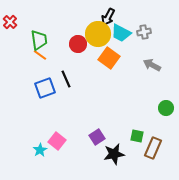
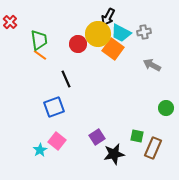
orange square: moved 4 px right, 9 px up
blue square: moved 9 px right, 19 px down
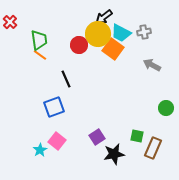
black arrow: moved 4 px left; rotated 24 degrees clockwise
red circle: moved 1 px right, 1 px down
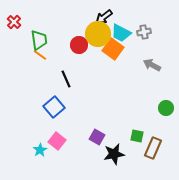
red cross: moved 4 px right
blue square: rotated 20 degrees counterclockwise
purple square: rotated 28 degrees counterclockwise
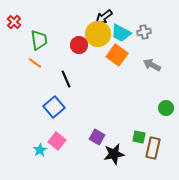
orange square: moved 4 px right, 6 px down
orange line: moved 5 px left, 8 px down
green square: moved 2 px right, 1 px down
brown rectangle: rotated 10 degrees counterclockwise
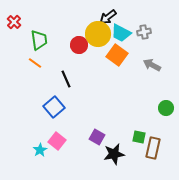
black arrow: moved 4 px right
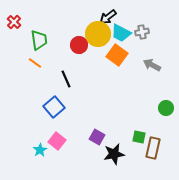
gray cross: moved 2 px left
